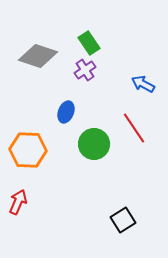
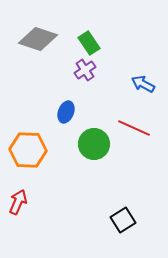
gray diamond: moved 17 px up
red line: rotated 32 degrees counterclockwise
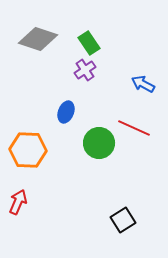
green circle: moved 5 px right, 1 px up
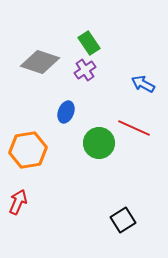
gray diamond: moved 2 px right, 23 px down
orange hexagon: rotated 12 degrees counterclockwise
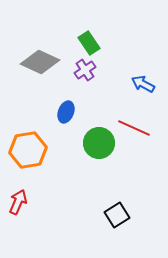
gray diamond: rotated 6 degrees clockwise
black square: moved 6 px left, 5 px up
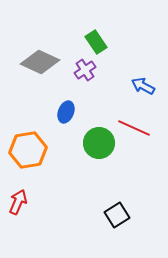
green rectangle: moved 7 px right, 1 px up
blue arrow: moved 2 px down
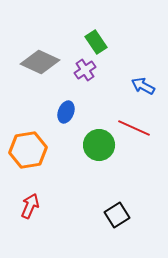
green circle: moved 2 px down
red arrow: moved 12 px right, 4 px down
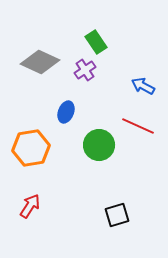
red line: moved 4 px right, 2 px up
orange hexagon: moved 3 px right, 2 px up
red arrow: rotated 10 degrees clockwise
black square: rotated 15 degrees clockwise
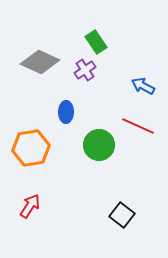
blue ellipse: rotated 20 degrees counterclockwise
black square: moved 5 px right; rotated 35 degrees counterclockwise
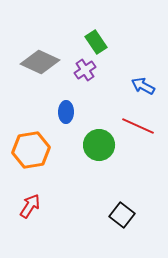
orange hexagon: moved 2 px down
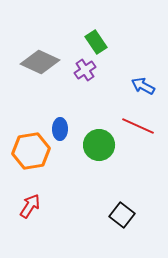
blue ellipse: moved 6 px left, 17 px down
orange hexagon: moved 1 px down
